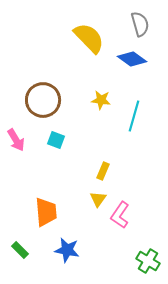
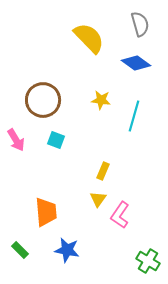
blue diamond: moved 4 px right, 4 px down
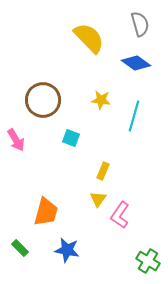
cyan square: moved 15 px right, 2 px up
orange trapezoid: rotated 20 degrees clockwise
green rectangle: moved 2 px up
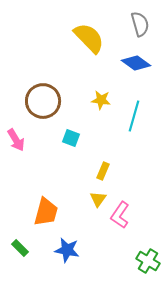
brown circle: moved 1 px down
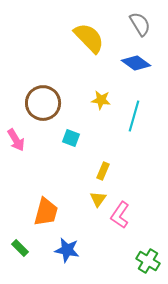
gray semicircle: rotated 15 degrees counterclockwise
brown circle: moved 2 px down
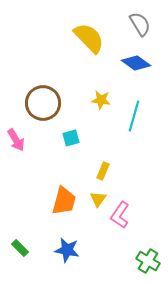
cyan square: rotated 36 degrees counterclockwise
orange trapezoid: moved 18 px right, 11 px up
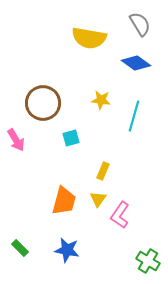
yellow semicircle: rotated 144 degrees clockwise
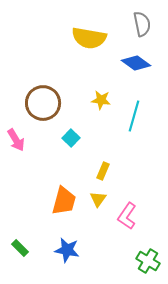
gray semicircle: moved 2 px right; rotated 20 degrees clockwise
cyan square: rotated 30 degrees counterclockwise
pink L-shape: moved 7 px right, 1 px down
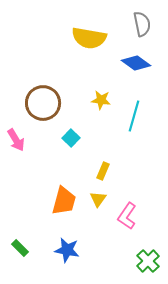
green cross: rotated 15 degrees clockwise
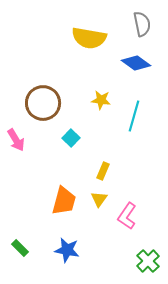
yellow triangle: moved 1 px right
